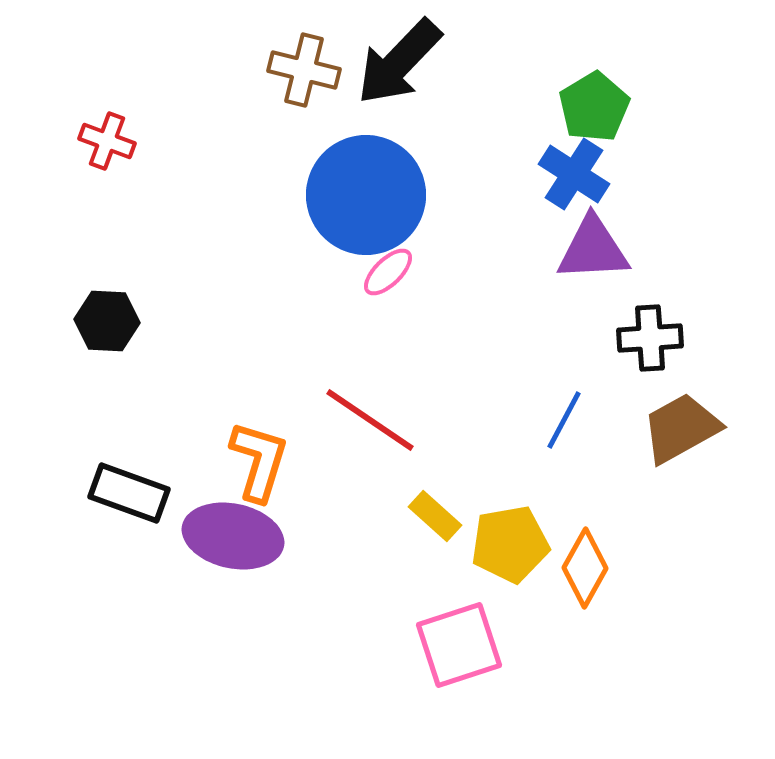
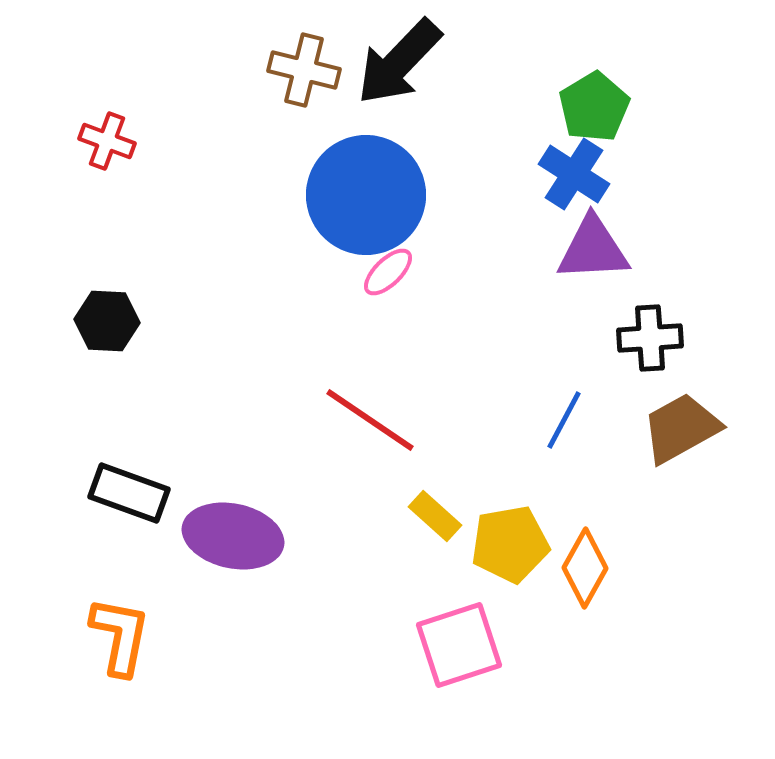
orange L-shape: moved 139 px left, 175 px down; rotated 6 degrees counterclockwise
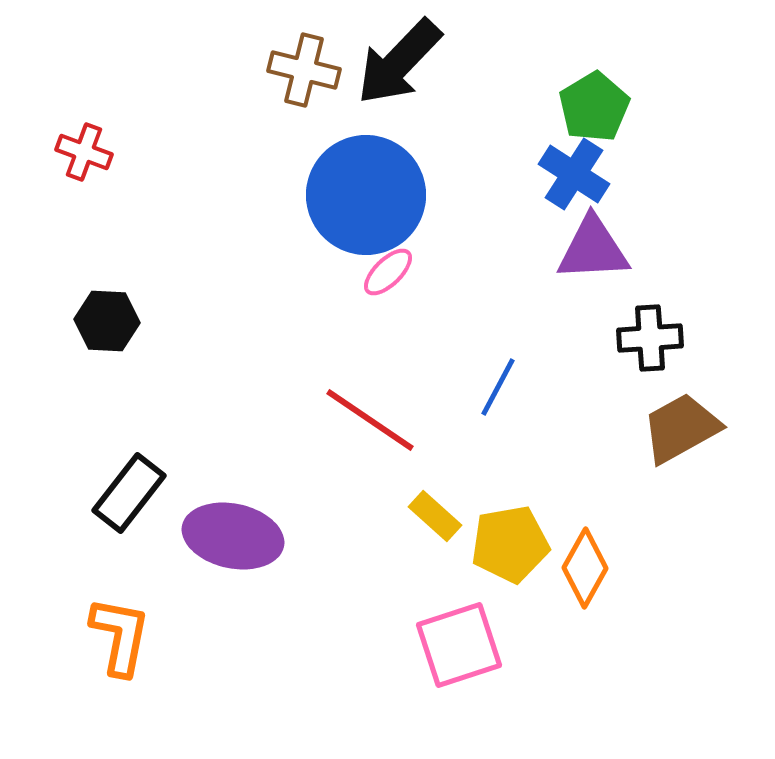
red cross: moved 23 px left, 11 px down
blue line: moved 66 px left, 33 px up
black rectangle: rotated 72 degrees counterclockwise
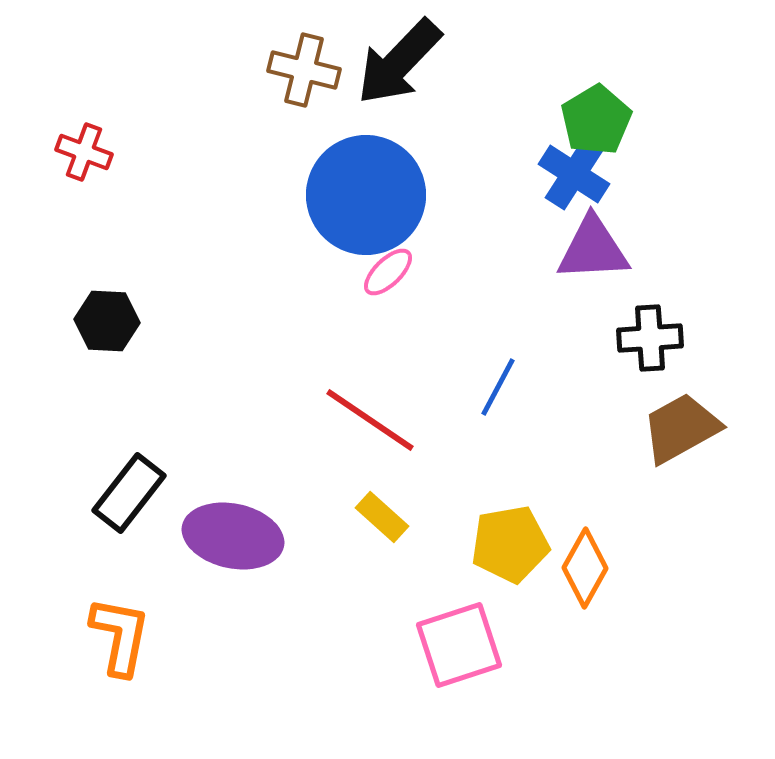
green pentagon: moved 2 px right, 13 px down
yellow rectangle: moved 53 px left, 1 px down
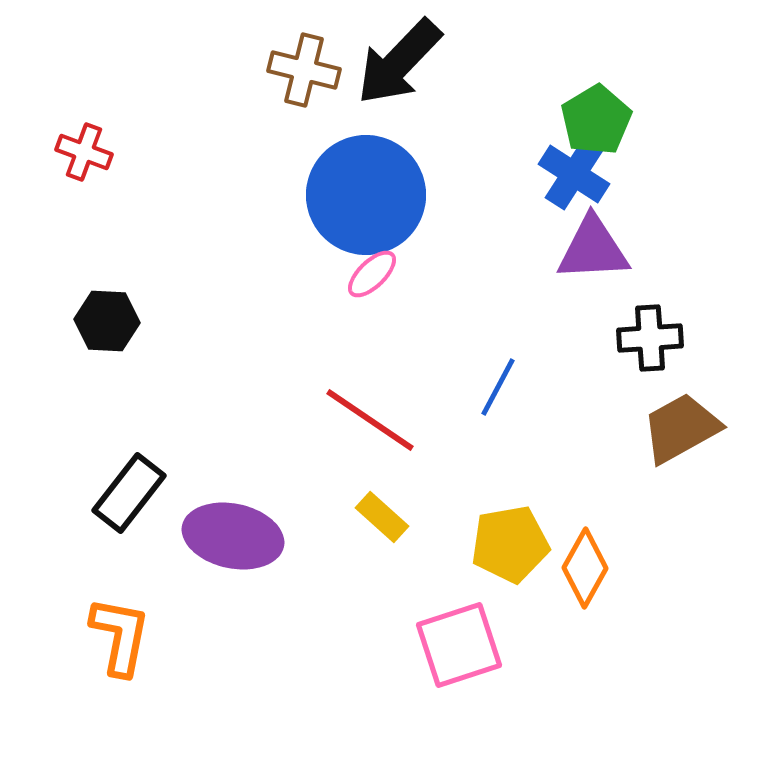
pink ellipse: moved 16 px left, 2 px down
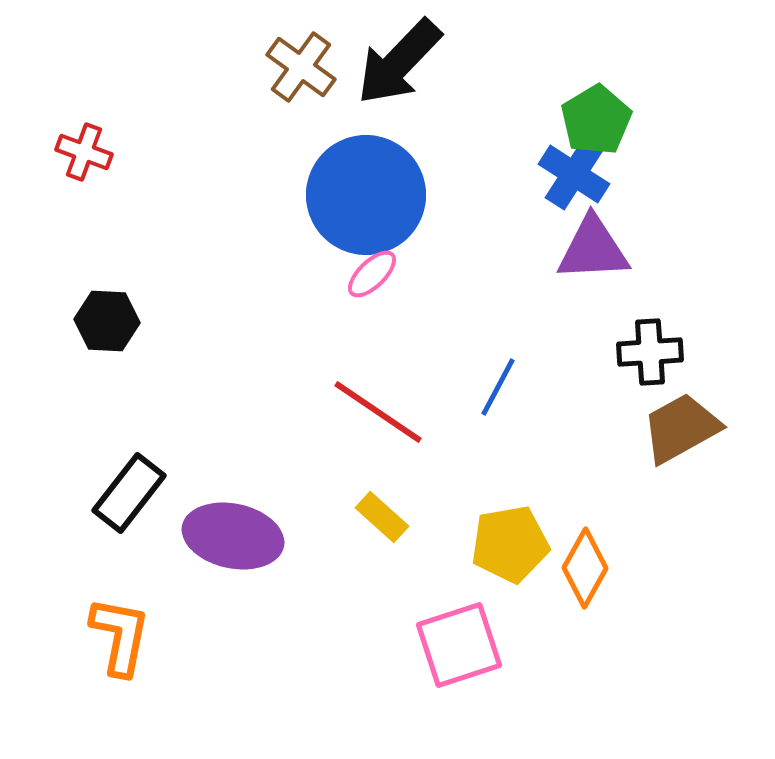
brown cross: moved 3 px left, 3 px up; rotated 22 degrees clockwise
black cross: moved 14 px down
red line: moved 8 px right, 8 px up
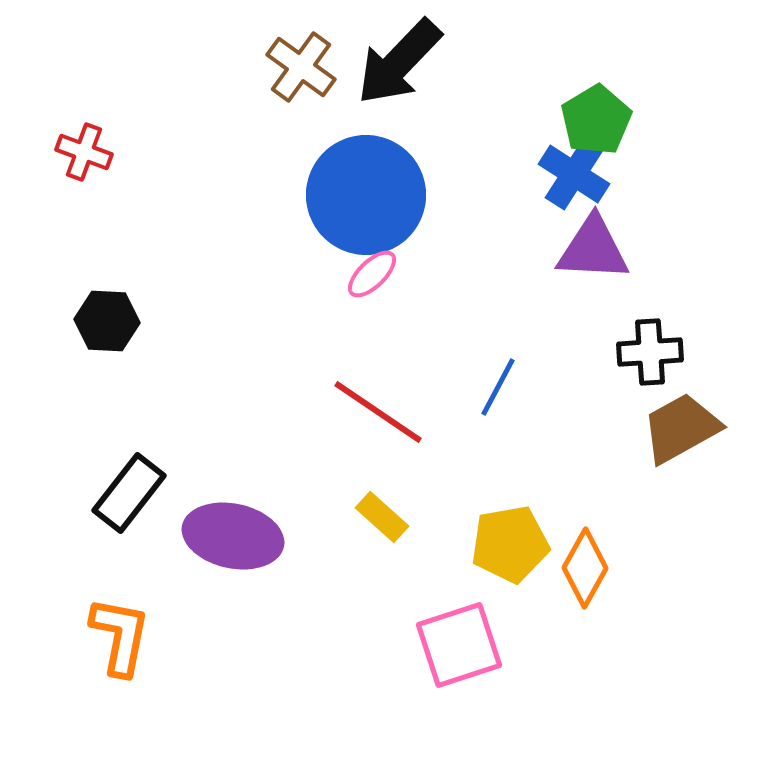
purple triangle: rotated 6 degrees clockwise
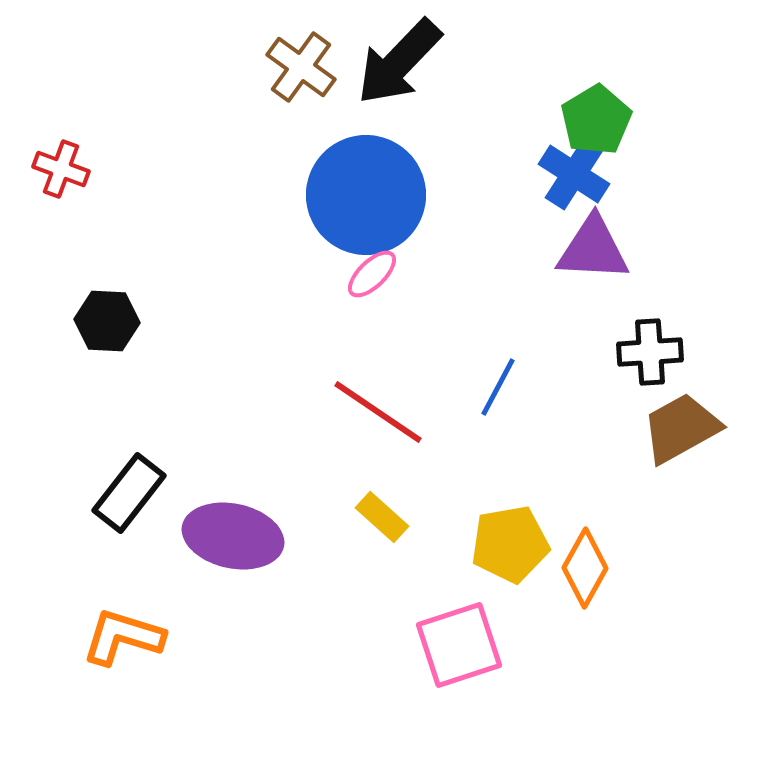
red cross: moved 23 px left, 17 px down
orange L-shape: moved 3 px right, 1 px down; rotated 84 degrees counterclockwise
